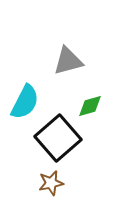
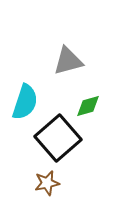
cyan semicircle: rotated 9 degrees counterclockwise
green diamond: moved 2 px left
brown star: moved 4 px left
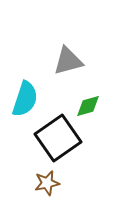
cyan semicircle: moved 3 px up
black square: rotated 6 degrees clockwise
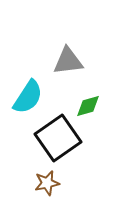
gray triangle: rotated 8 degrees clockwise
cyan semicircle: moved 3 px right, 2 px up; rotated 15 degrees clockwise
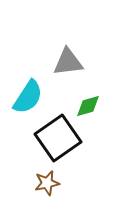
gray triangle: moved 1 px down
